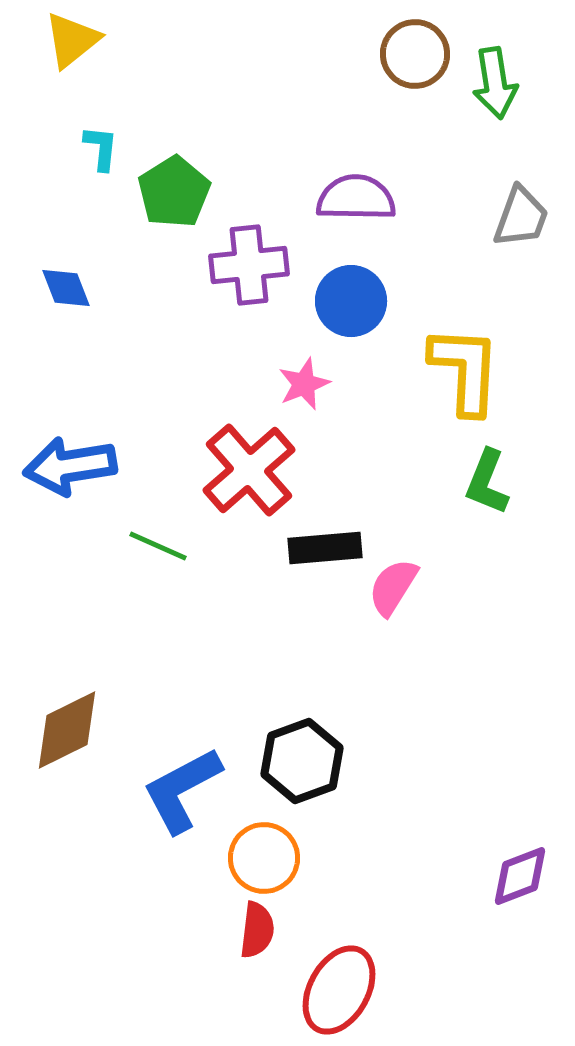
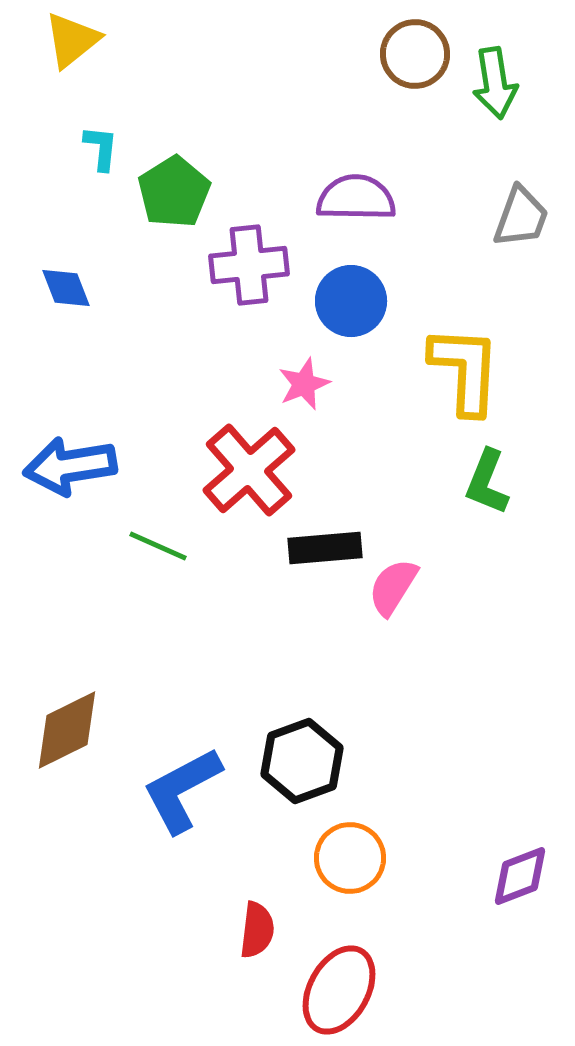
orange circle: moved 86 px right
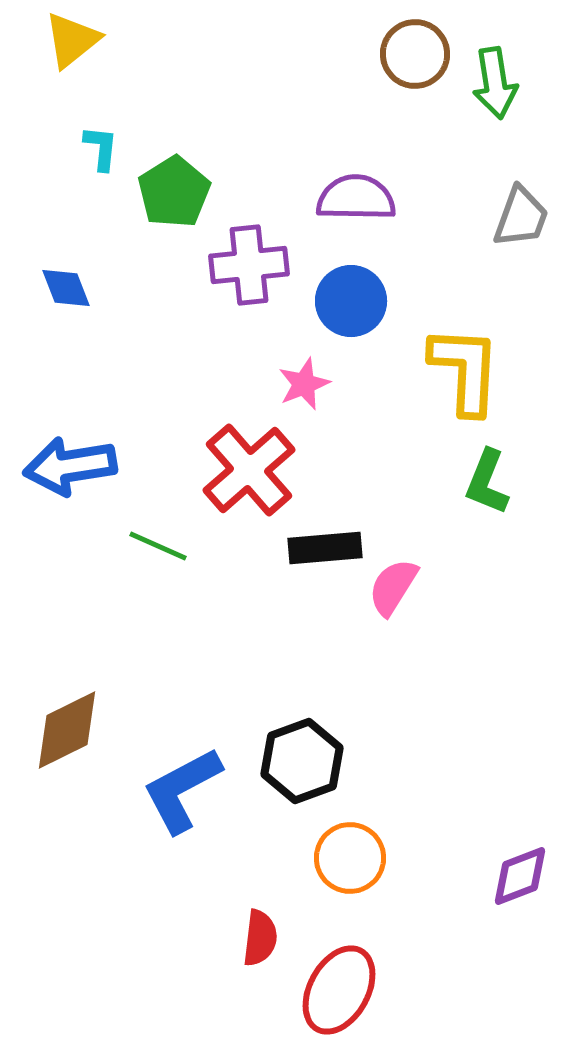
red semicircle: moved 3 px right, 8 px down
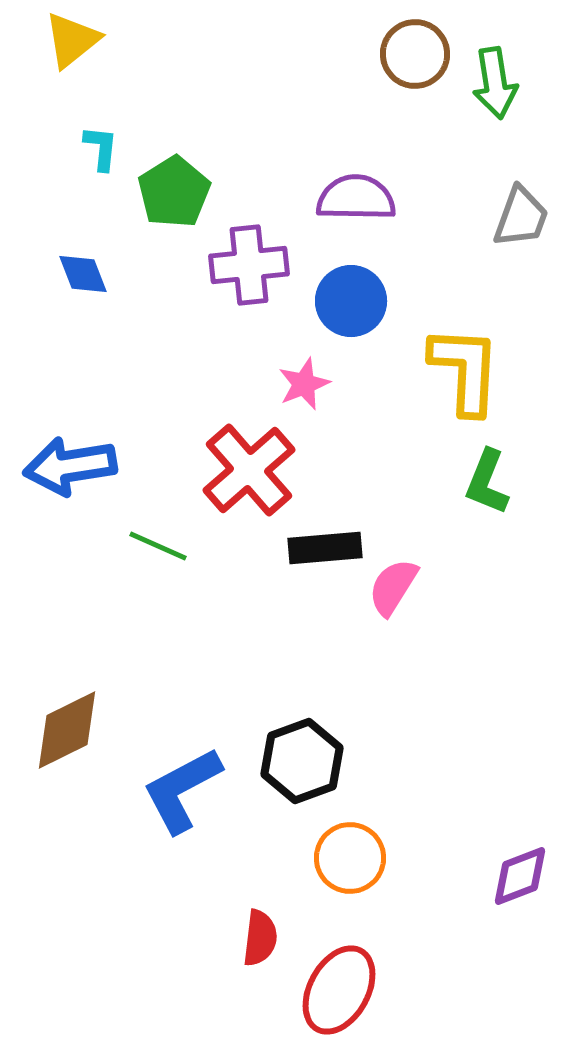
blue diamond: moved 17 px right, 14 px up
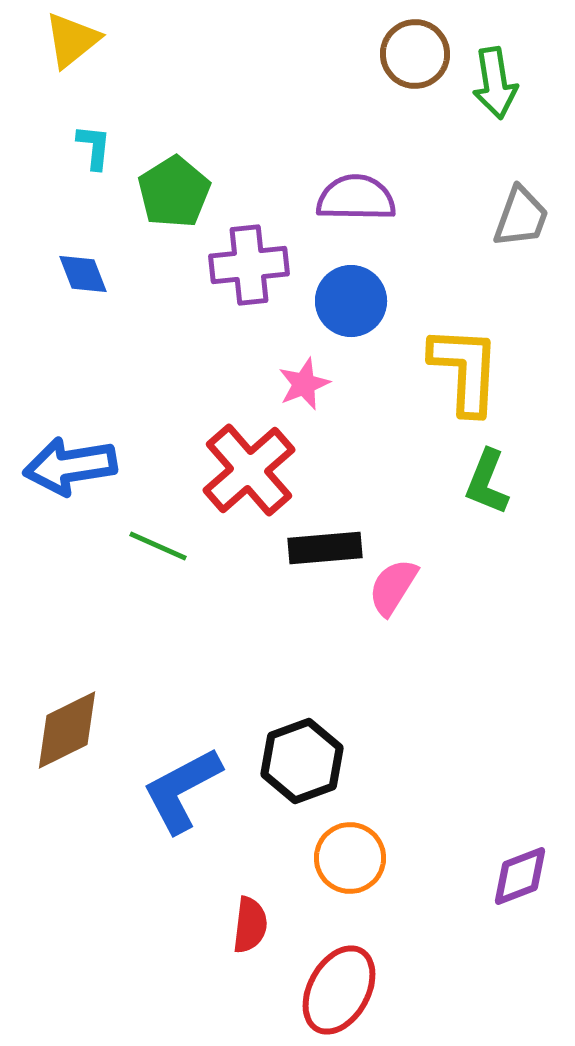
cyan L-shape: moved 7 px left, 1 px up
red semicircle: moved 10 px left, 13 px up
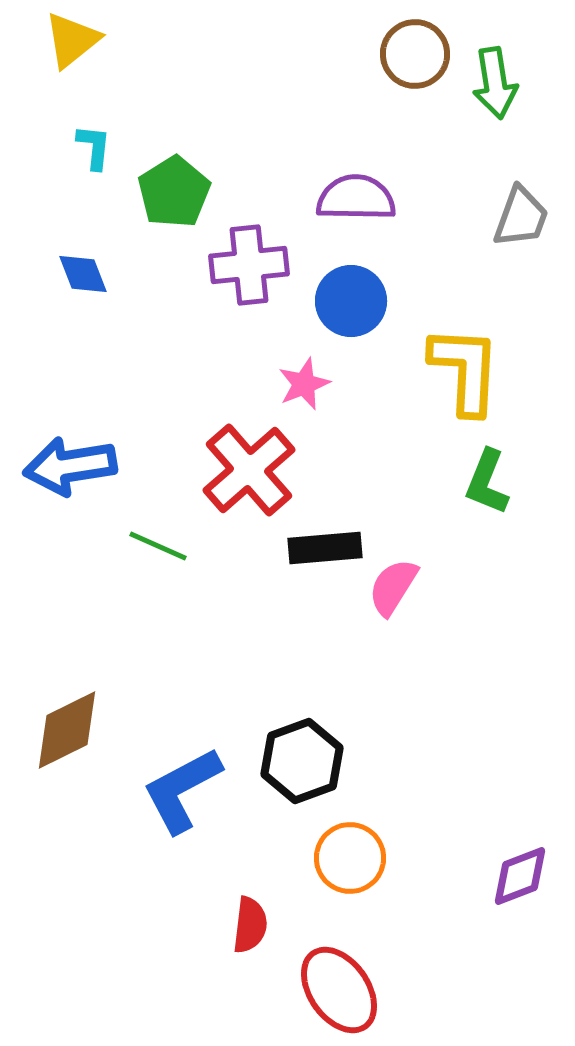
red ellipse: rotated 64 degrees counterclockwise
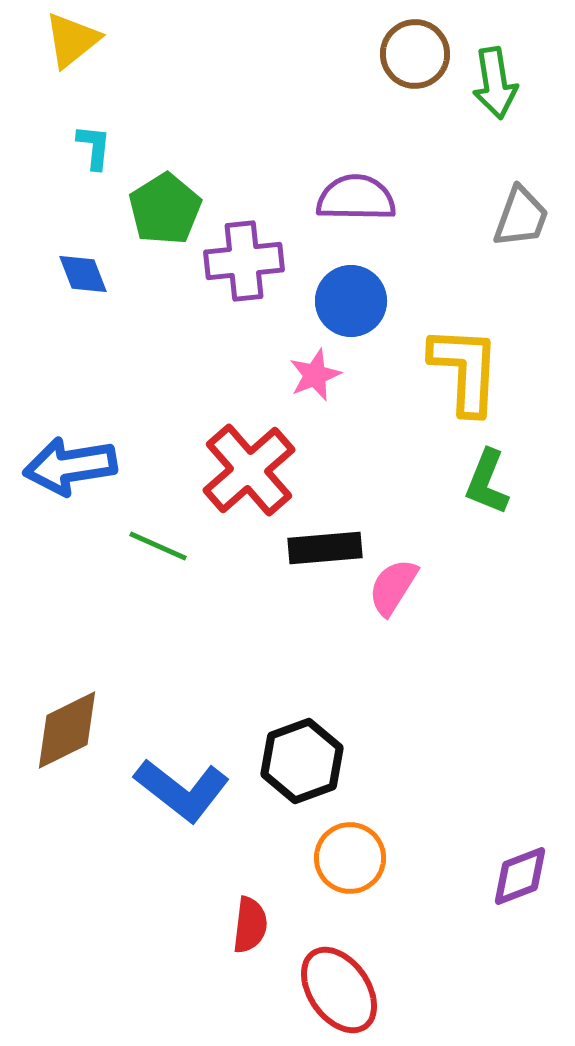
green pentagon: moved 9 px left, 17 px down
purple cross: moved 5 px left, 4 px up
pink star: moved 11 px right, 9 px up
blue L-shape: rotated 114 degrees counterclockwise
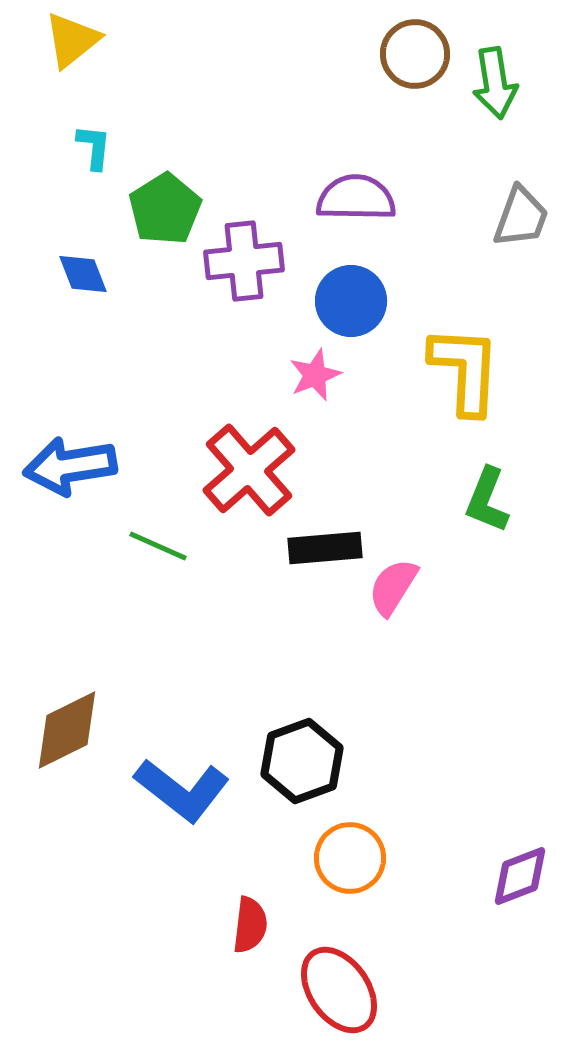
green L-shape: moved 18 px down
